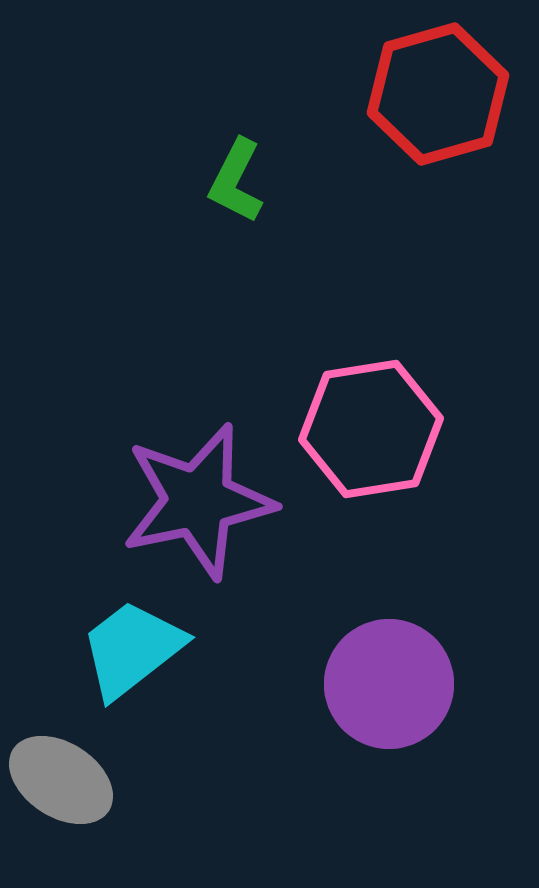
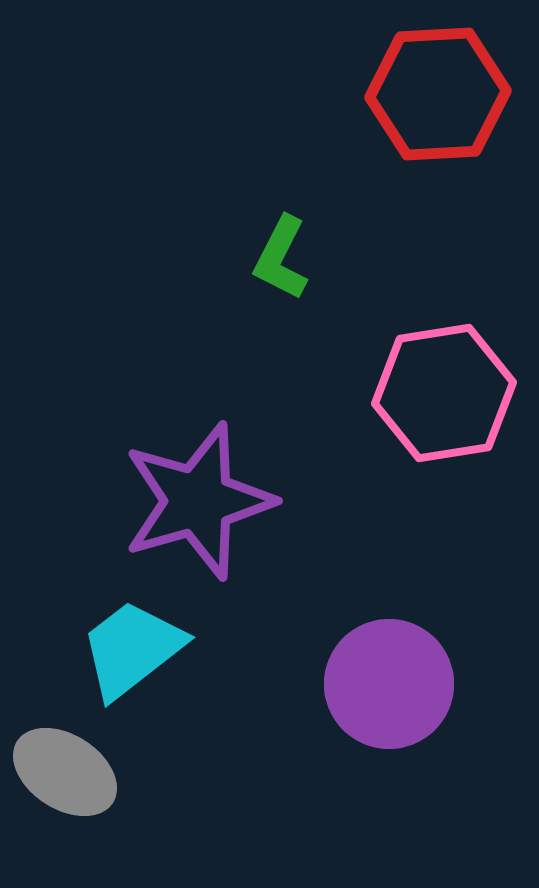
red hexagon: rotated 13 degrees clockwise
green L-shape: moved 45 px right, 77 px down
pink hexagon: moved 73 px right, 36 px up
purple star: rotated 4 degrees counterclockwise
gray ellipse: moved 4 px right, 8 px up
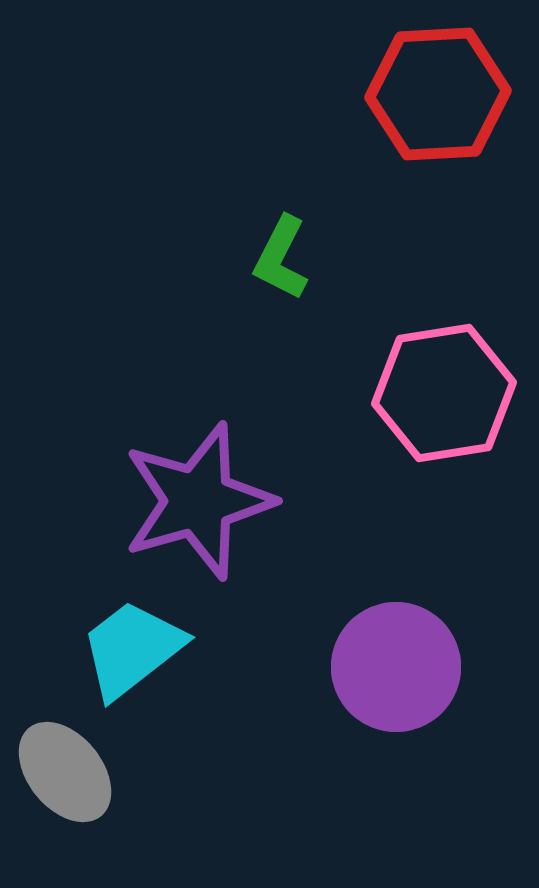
purple circle: moved 7 px right, 17 px up
gray ellipse: rotated 18 degrees clockwise
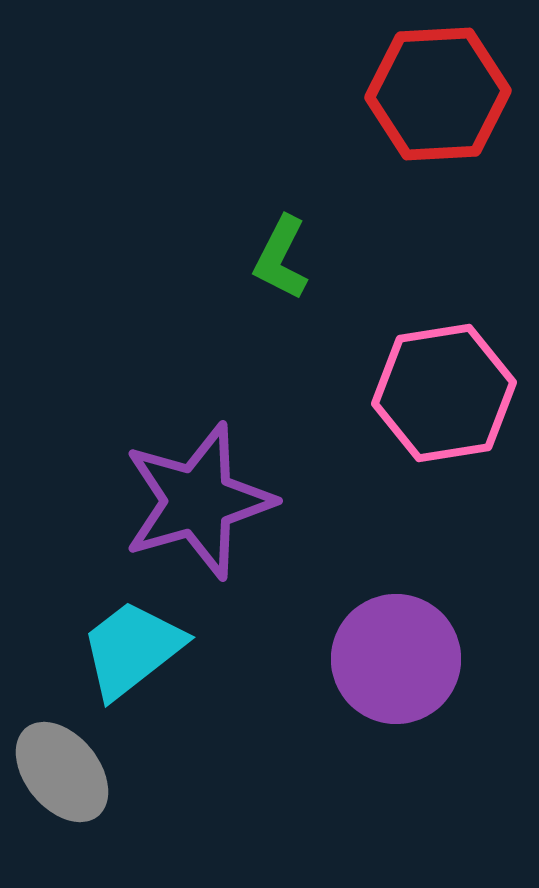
purple circle: moved 8 px up
gray ellipse: moved 3 px left
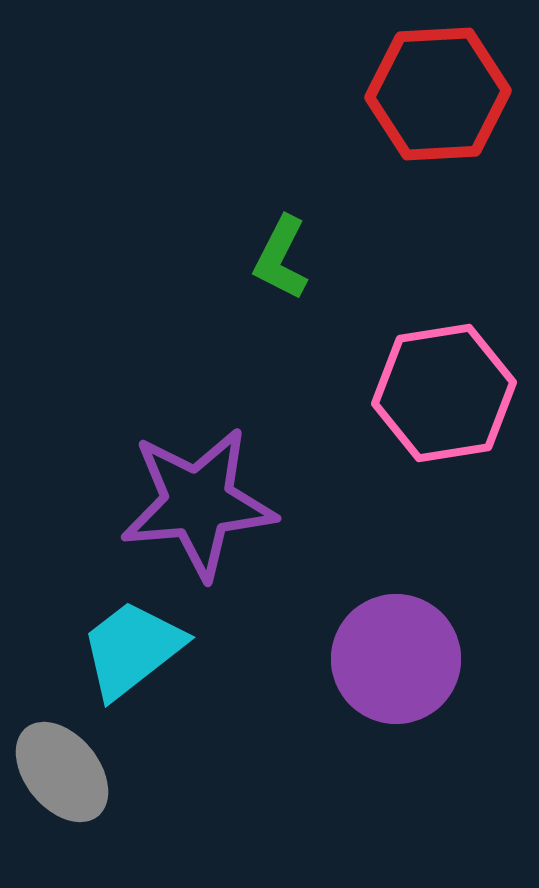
purple star: moved 2 px down; rotated 11 degrees clockwise
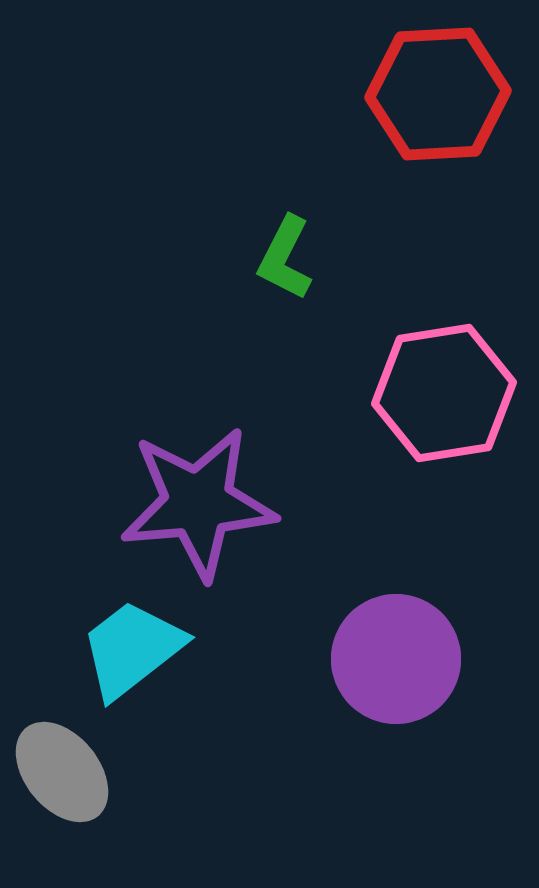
green L-shape: moved 4 px right
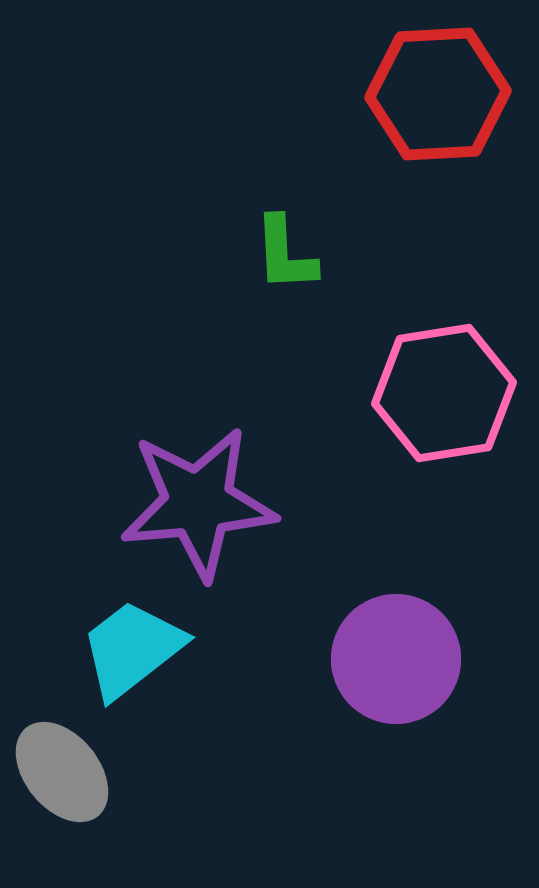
green L-shape: moved 4 px up; rotated 30 degrees counterclockwise
